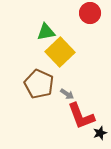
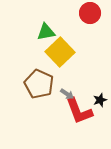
red L-shape: moved 2 px left, 5 px up
black star: moved 33 px up
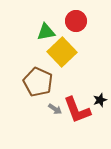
red circle: moved 14 px left, 8 px down
yellow square: moved 2 px right
brown pentagon: moved 1 px left, 2 px up
gray arrow: moved 12 px left, 15 px down
red L-shape: moved 2 px left, 1 px up
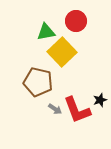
brown pentagon: rotated 12 degrees counterclockwise
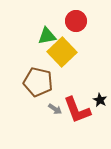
green triangle: moved 1 px right, 4 px down
black star: rotated 24 degrees counterclockwise
